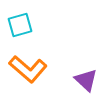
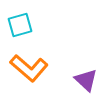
orange L-shape: moved 1 px right, 1 px up
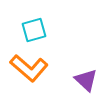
cyan square: moved 14 px right, 5 px down
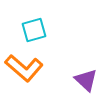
orange L-shape: moved 5 px left
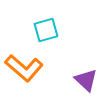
cyan square: moved 12 px right
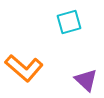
cyan square: moved 23 px right, 8 px up
